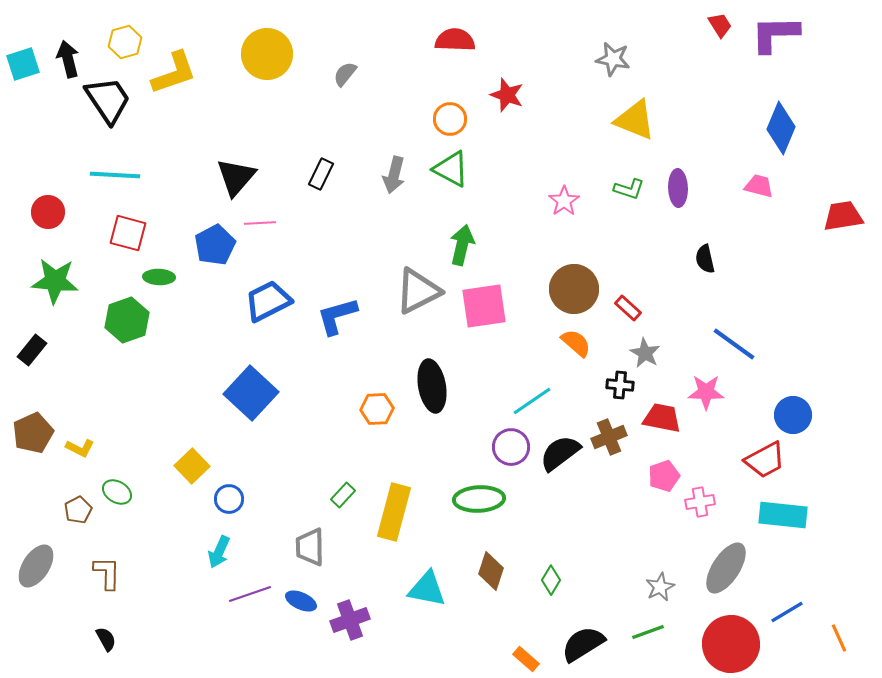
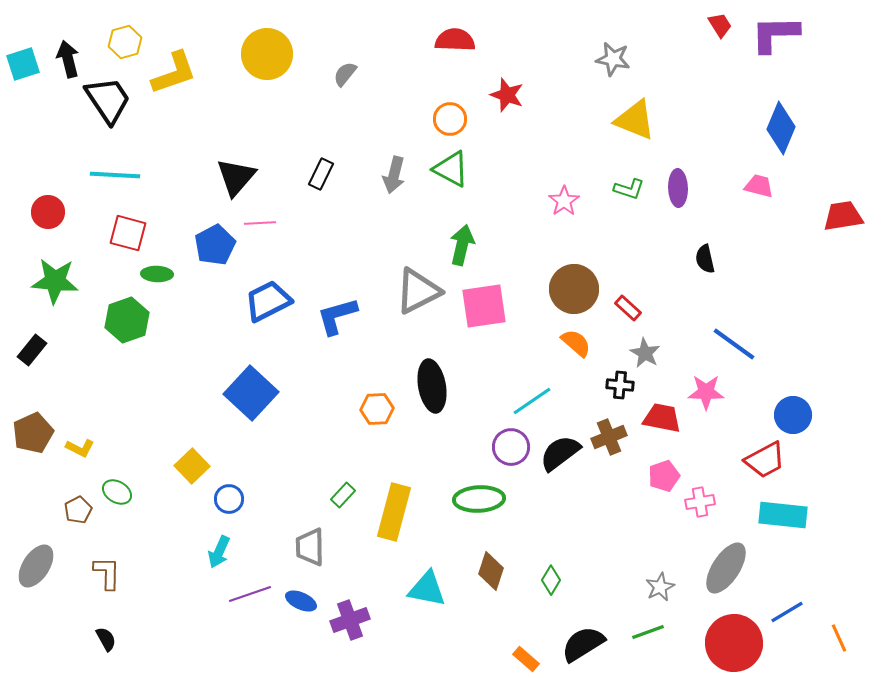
green ellipse at (159, 277): moved 2 px left, 3 px up
red circle at (731, 644): moved 3 px right, 1 px up
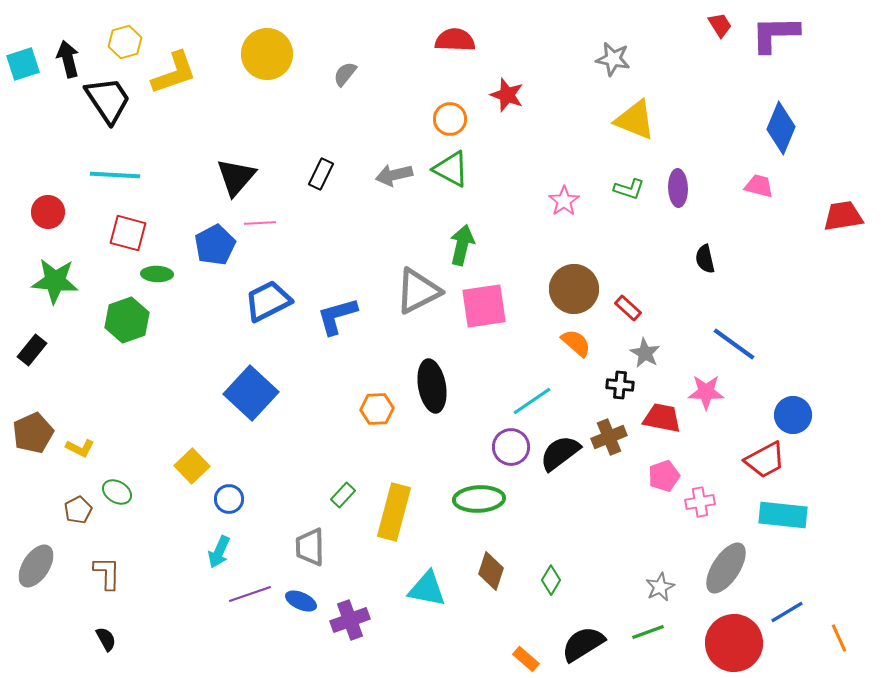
gray arrow at (394, 175): rotated 63 degrees clockwise
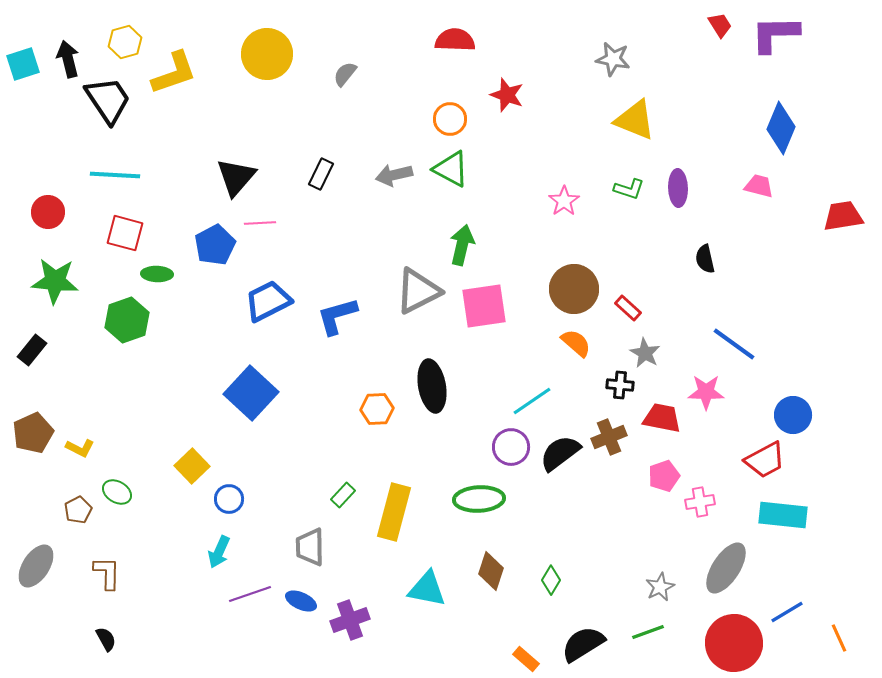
red square at (128, 233): moved 3 px left
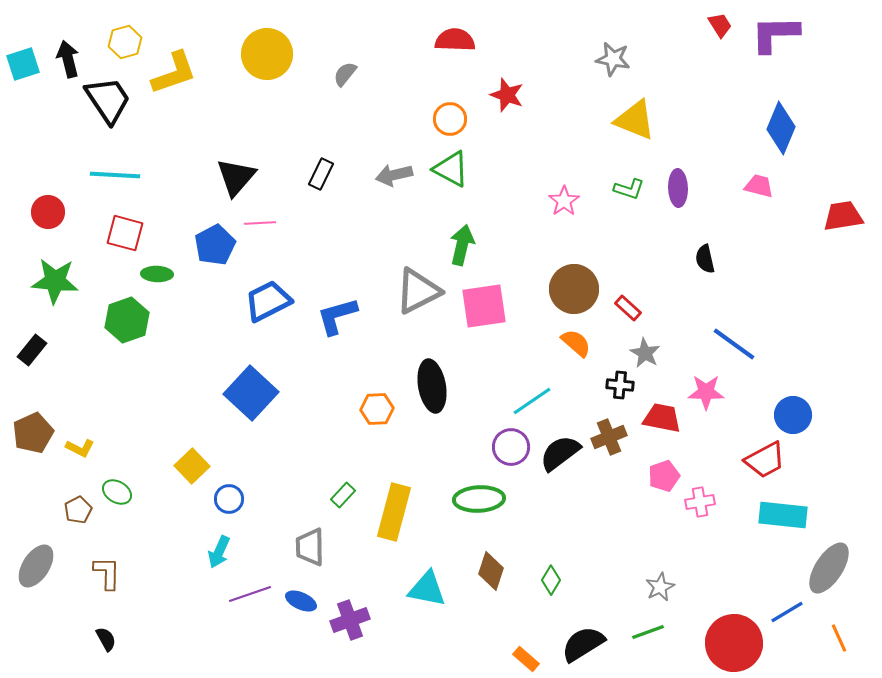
gray ellipse at (726, 568): moved 103 px right
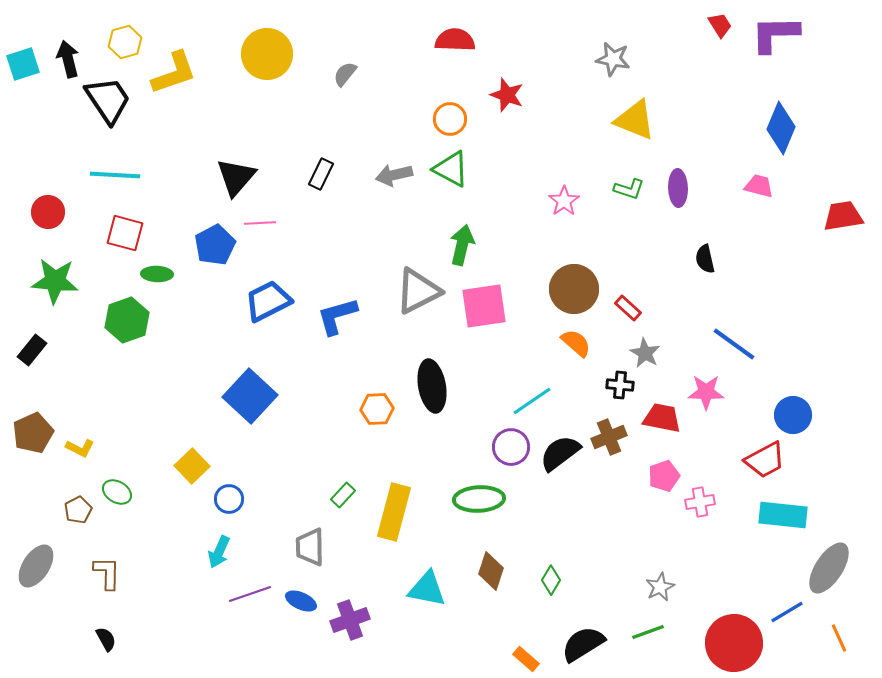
blue square at (251, 393): moved 1 px left, 3 px down
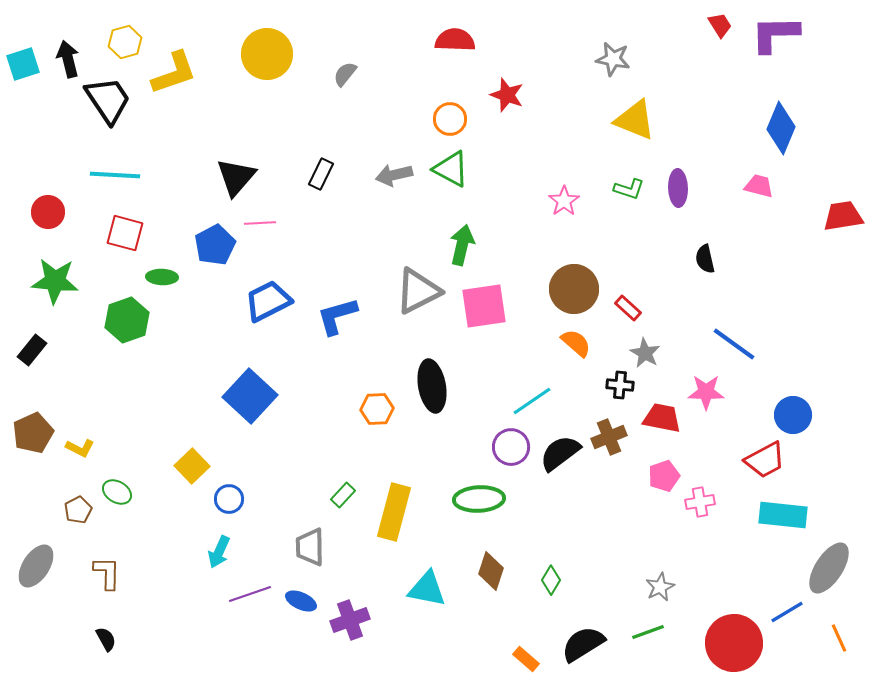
green ellipse at (157, 274): moved 5 px right, 3 px down
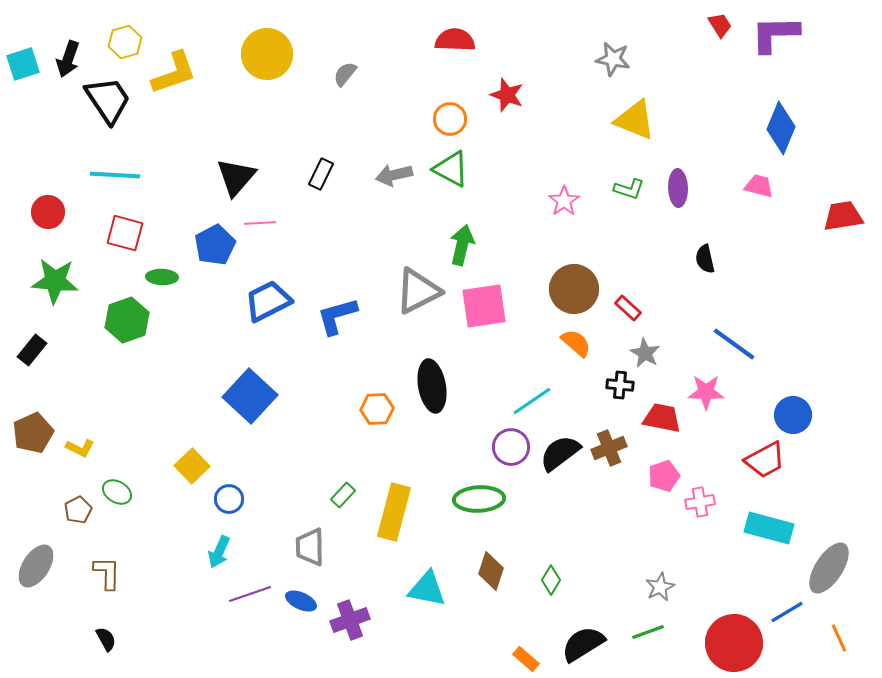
black arrow at (68, 59): rotated 147 degrees counterclockwise
brown cross at (609, 437): moved 11 px down
cyan rectangle at (783, 515): moved 14 px left, 13 px down; rotated 9 degrees clockwise
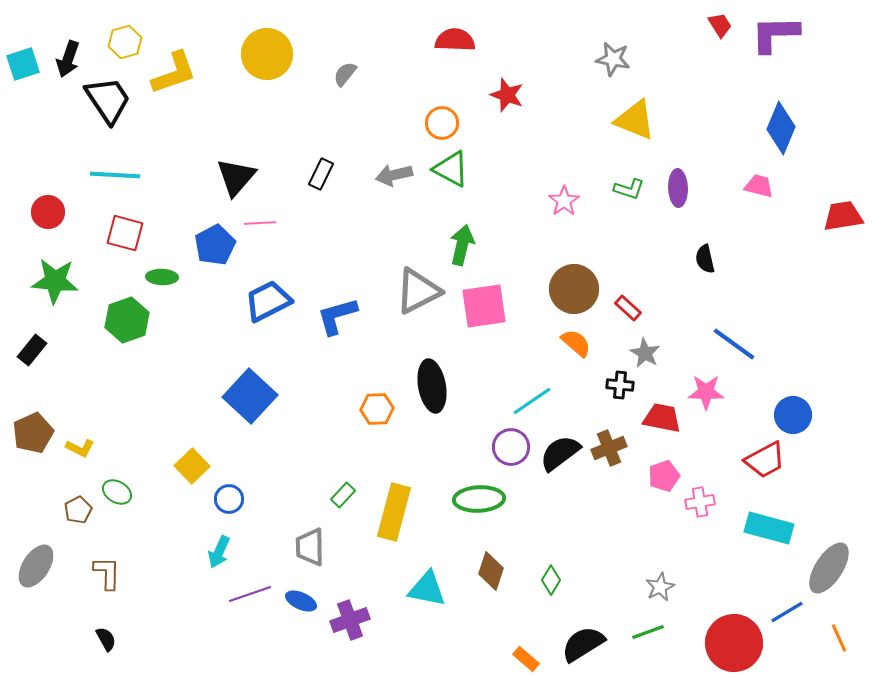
orange circle at (450, 119): moved 8 px left, 4 px down
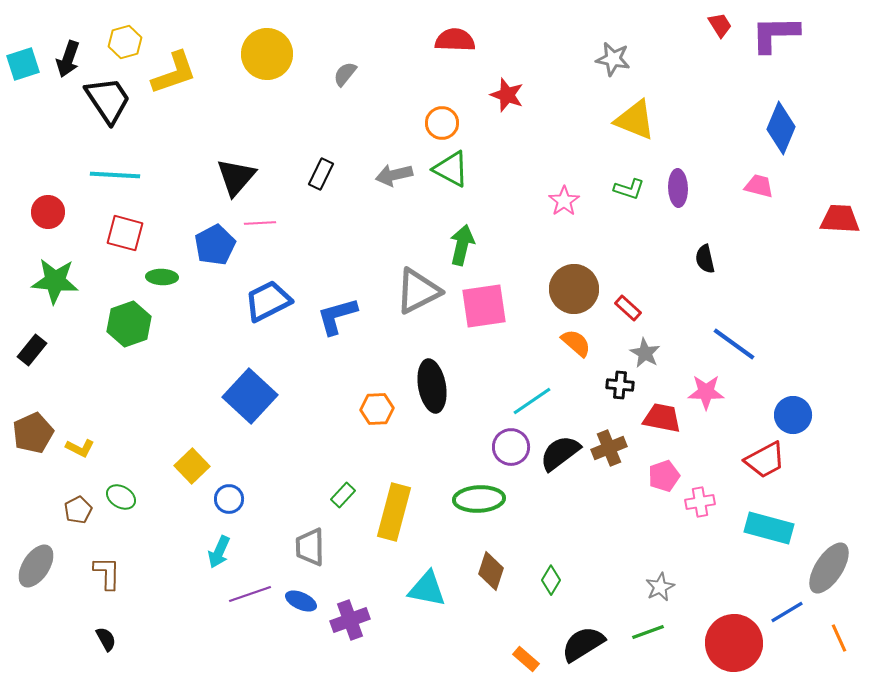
red trapezoid at (843, 216): moved 3 px left, 3 px down; rotated 12 degrees clockwise
green hexagon at (127, 320): moved 2 px right, 4 px down
green ellipse at (117, 492): moved 4 px right, 5 px down
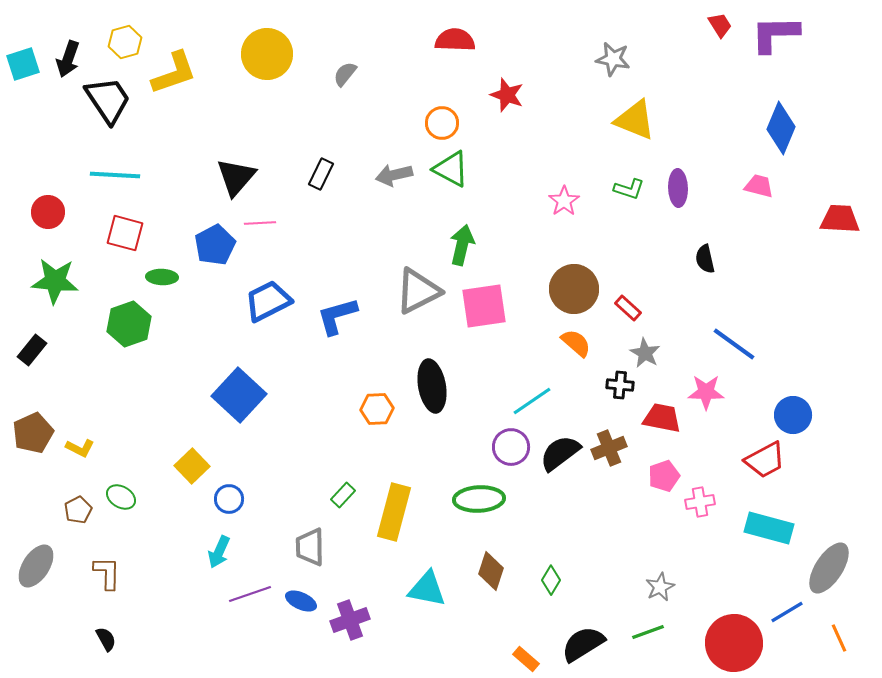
blue square at (250, 396): moved 11 px left, 1 px up
